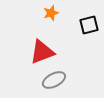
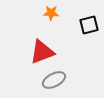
orange star: rotated 21 degrees clockwise
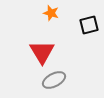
orange star: rotated 14 degrees clockwise
red triangle: rotated 40 degrees counterclockwise
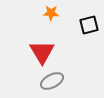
orange star: rotated 14 degrees counterclockwise
gray ellipse: moved 2 px left, 1 px down
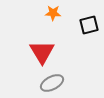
orange star: moved 2 px right
gray ellipse: moved 2 px down
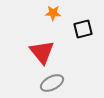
black square: moved 6 px left, 4 px down
red triangle: rotated 8 degrees counterclockwise
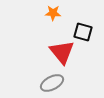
black square: moved 3 px down; rotated 30 degrees clockwise
red triangle: moved 20 px right
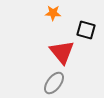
black square: moved 3 px right, 2 px up
gray ellipse: moved 2 px right; rotated 25 degrees counterclockwise
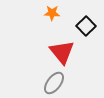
orange star: moved 1 px left
black square: moved 4 px up; rotated 30 degrees clockwise
